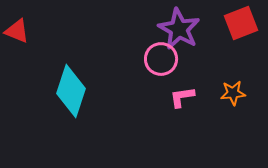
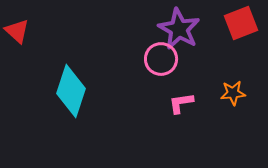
red triangle: rotated 20 degrees clockwise
pink L-shape: moved 1 px left, 6 px down
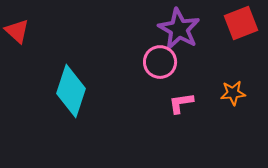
pink circle: moved 1 px left, 3 px down
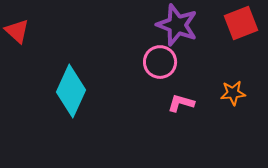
purple star: moved 2 px left, 4 px up; rotated 9 degrees counterclockwise
cyan diamond: rotated 6 degrees clockwise
pink L-shape: rotated 24 degrees clockwise
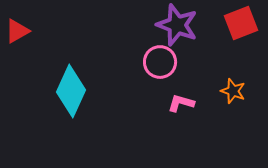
red triangle: rotated 48 degrees clockwise
orange star: moved 2 px up; rotated 25 degrees clockwise
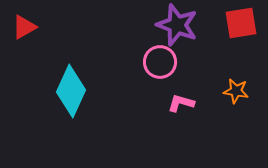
red square: rotated 12 degrees clockwise
red triangle: moved 7 px right, 4 px up
orange star: moved 3 px right; rotated 10 degrees counterclockwise
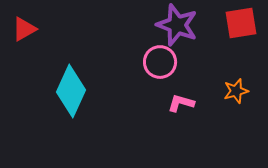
red triangle: moved 2 px down
orange star: rotated 25 degrees counterclockwise
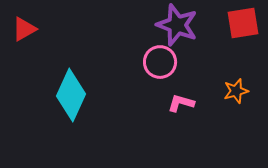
red square: moved 2 px right
cyan diamond: moved 4 px down
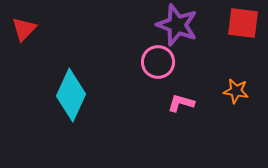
red square: rotated 16 degrees clockwise
red triangle: rotated 16 degrees counterclockwise
pink circle: moved 2 px left
orange star: rotated 25 degrees clockwise
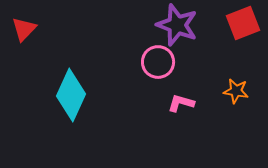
red square: rotated 28 degrees counterclockwise
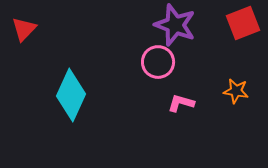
purple star: moved 2 px left
